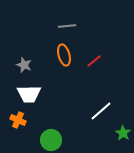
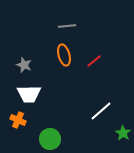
green circle: moved 1 px left, 1 px up
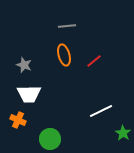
white line: rotated 15 degrees clockwise
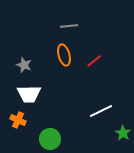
gray line: moved 2 px right
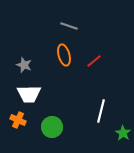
gray line: rotated 24 degrees clockwise
white line: rotated 50 degrees counterclockwise
green circle: moved 2 px right, 12 px up
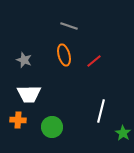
gray star: moved 5 px up
orange cross: rotated 21 degrees counterclockwise
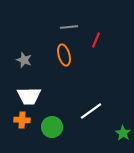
gray line: moved 1 px down; rotated 24 degrees counterclockwise
red line: moved 2 px right, 21 px up; rotated 28 degrees counterclockwise
white trapezoid: moved 2 px down
white line: moved 10 px left; rotated 40 degrees clockwise
orange cross: moved 4 px right
